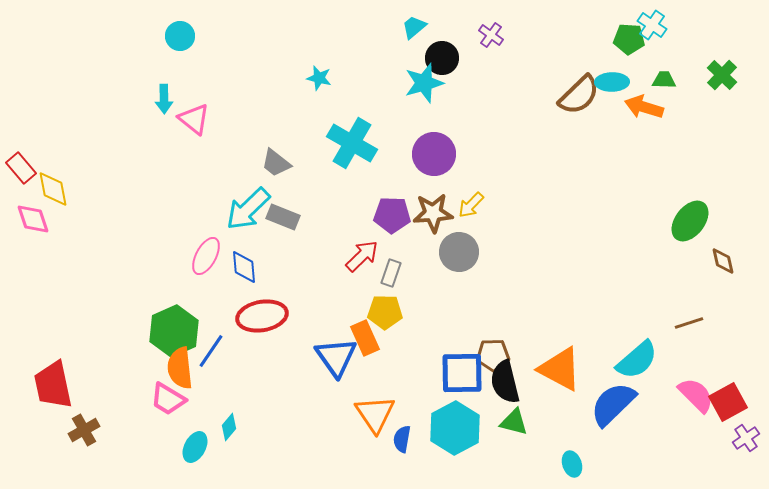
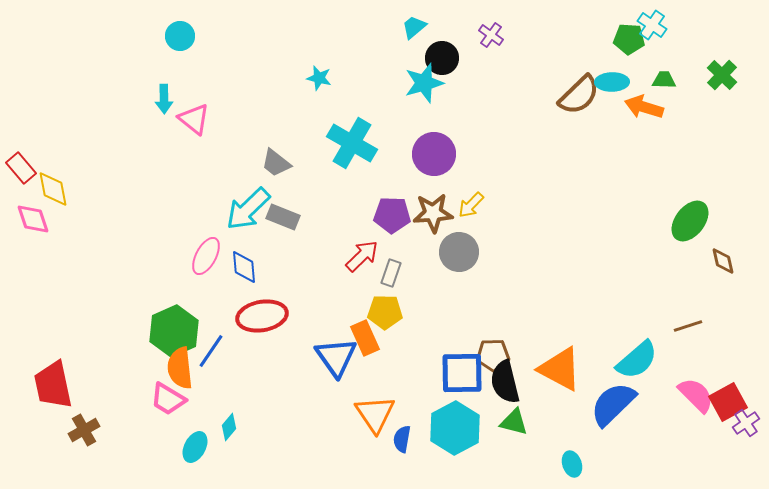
brown line at (689, 323): moved 1 px left, 3 px down
purple cross at (746, 438): moved 15 px up
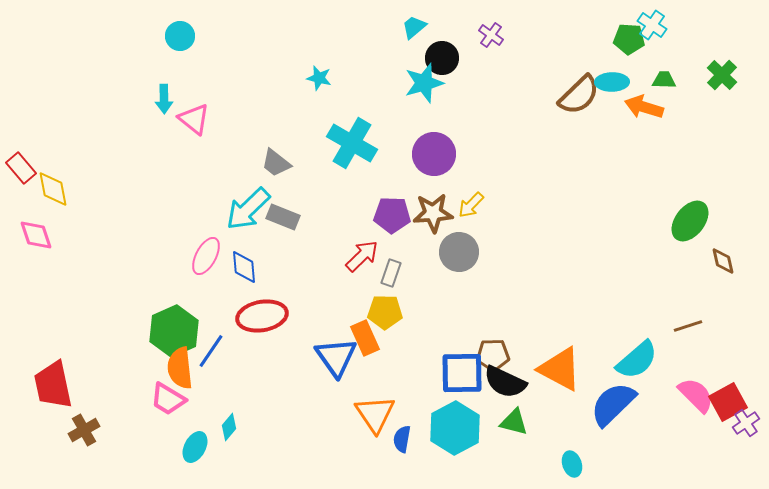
pink diamond at (33, 219): moved 3 px right, 16 px down
black semicircle at (505, 382): rotated 51 degrees counterclockwise
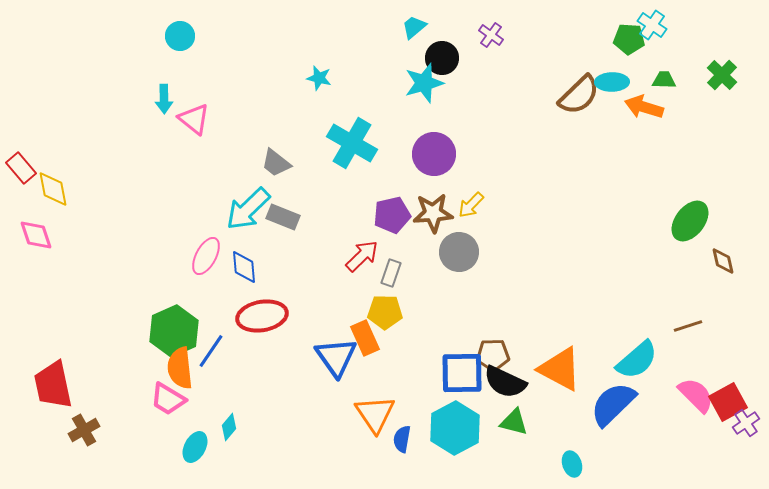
purple pentagon at (392, 215): rotated 15 degrees counterclockwise
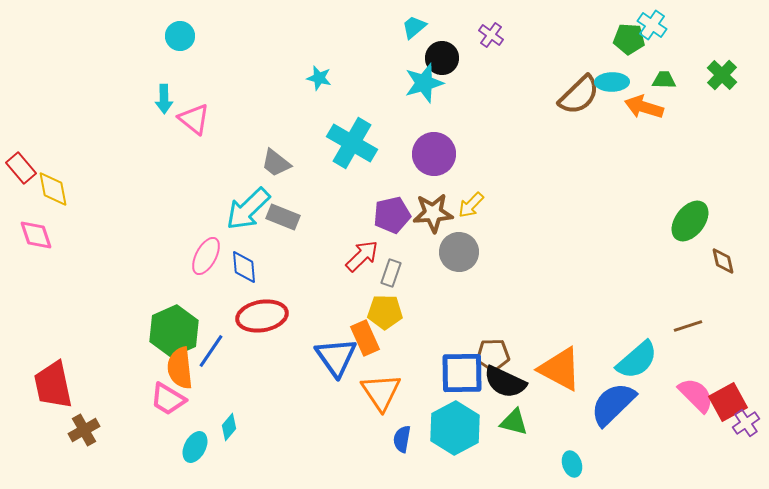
orange triangle at (375, 414): moved 6 px right, 22 px up
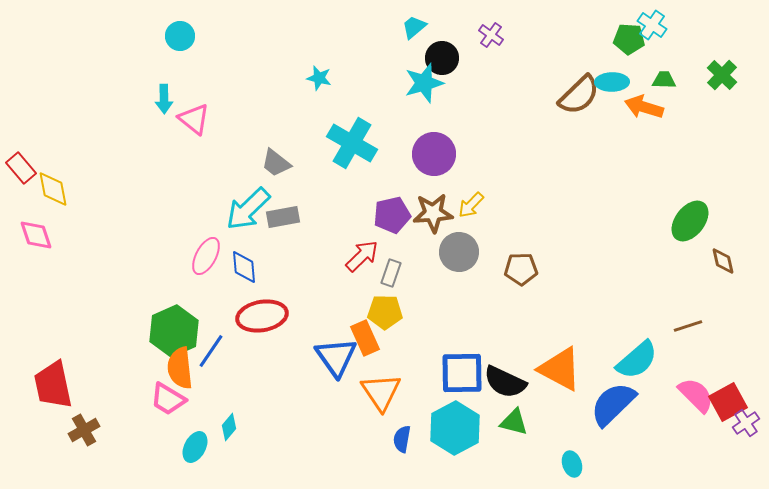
gray rectangle at (283, 217): rotated 32 degrees counterclockwise
brown pentagon at (493, 355): moved 28 px right, 86 px up
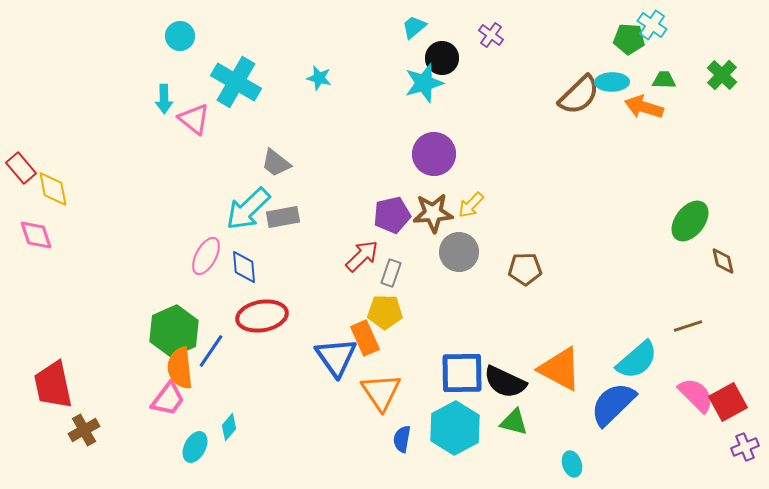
cyan cross at (352, 143): moved 116 px left, 61 px up
brown pentagon at (521, 269): moved 4 px right
pink trapezoid at (168, 399): rotated 84 degrees counterclockwise
purple cross at (746, 423): moved 1 px left, 24 px down; rotated 12 degrees clockwise
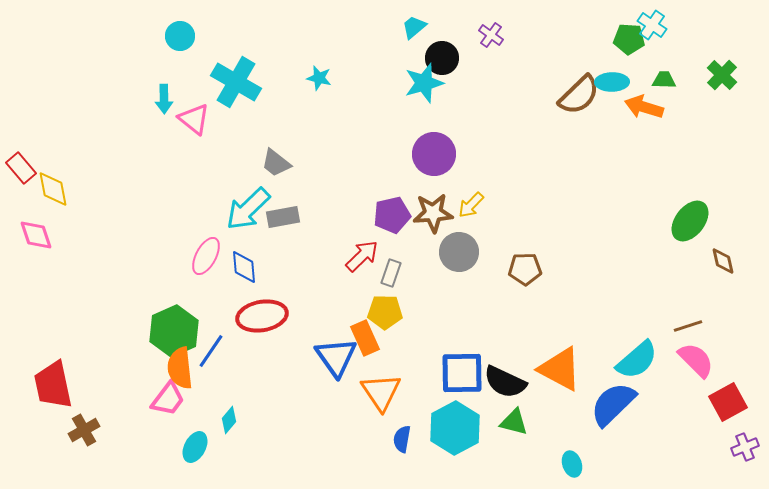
pink semicircle at (696, 395): moved 35 px up
cyan diamond at (229, 427): moved 7 px up
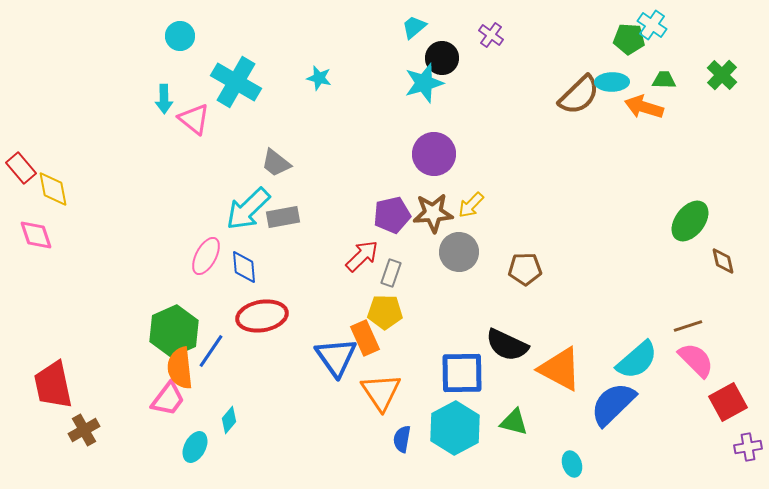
black semicircle at (505, 382): moved 2 px right, 37 px up
purple cross at (745, 447): moved 3 px right; rotated 12 degrees clockwise
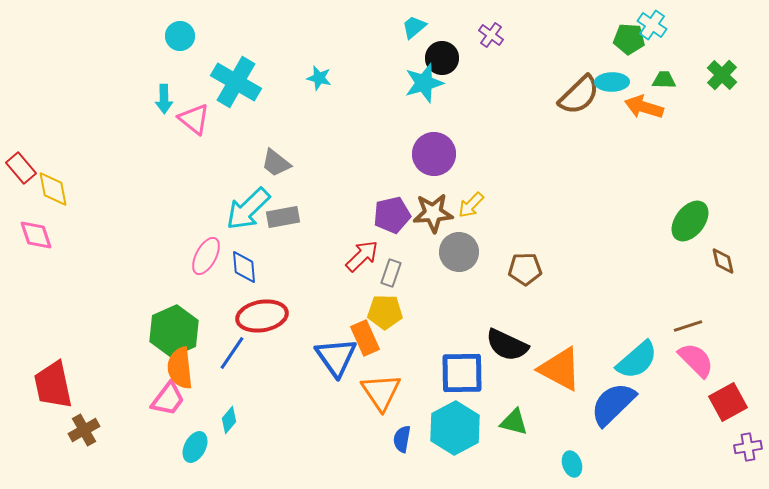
blue line at (211, 351): moved 21 px right, 2 px down
